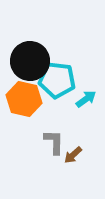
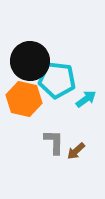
brown arrow: moved 3 px right, 4 px up
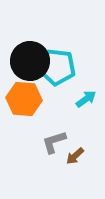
cyan pentagon: moved 13 px up
orange hexagon: rotated 8 degrees counterclockwise
gray L-shape: rotated 108 degrees counterclockwise
brown arrow: moved 1 px left, 5 px down
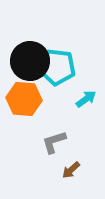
brown arrow: moved 4 px left, 14 px down
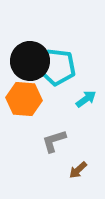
gray L-shape: moved 1 px up
brown arrow: moved 7 px right
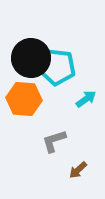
black circle: moved 1 px right, 3 px up
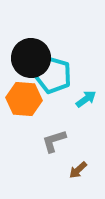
cyan pentagon: moved 4 px left, 8 px down; rotated 9 degrees clockwise
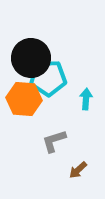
cyan pentagon: moved 5 px left, 3 px down; rotated 18 degrees counterclockwise
cyan arrow: rotated 50 degrees counterclockwise
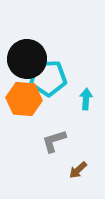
black circle: moved 4 px left, 1 px down
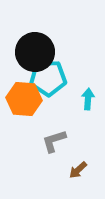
black circle: moved 8 px right, 7 px up
cyan arrow: moved 2 px right
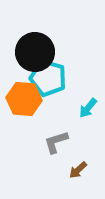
cyan pentagon: rotated 18 degrees clockwise
cyan arrow: moved 9 px down; rotated 145 degrees counterclockwise
gray L-shape: moved 2 px right, 1 px down
